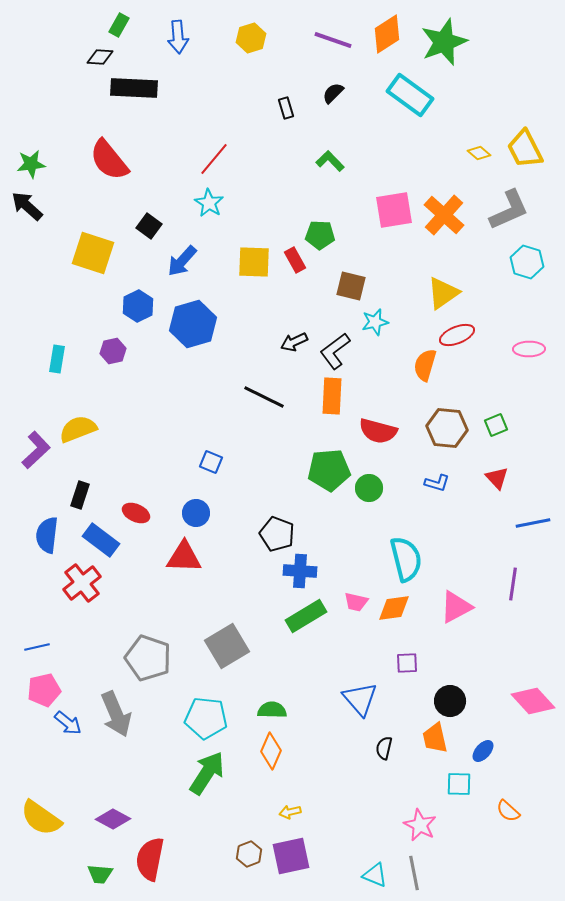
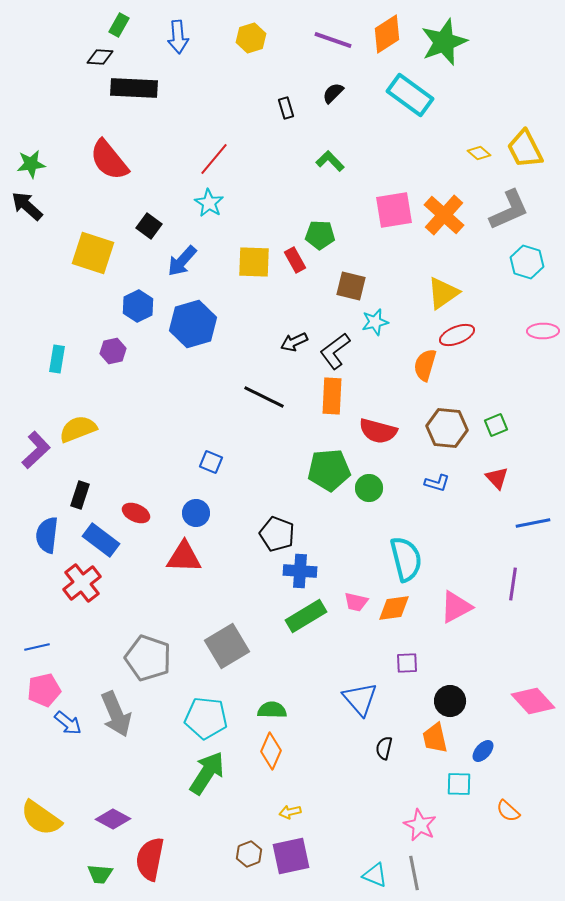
pink ellipse at (529, 349): moved 14 px right, 18 px up
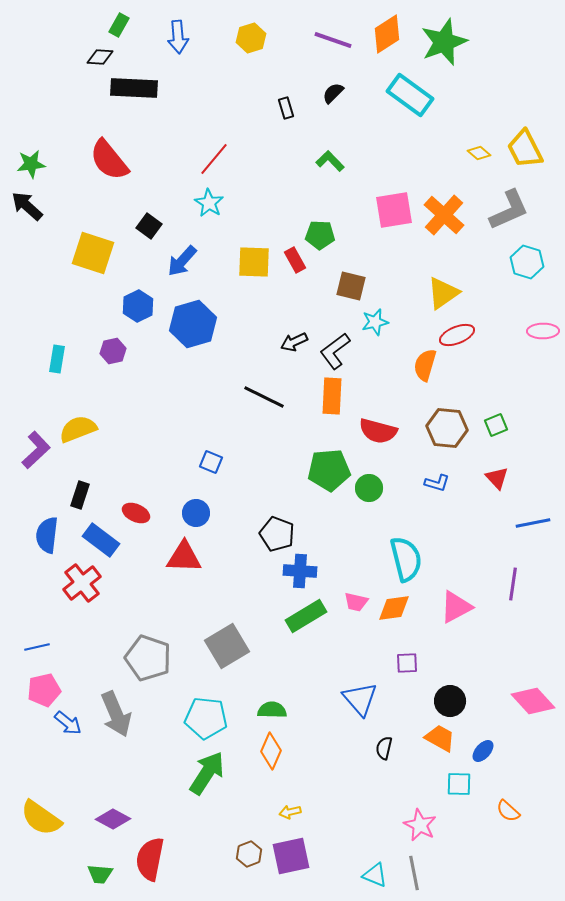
orange trapezoid at (435, 738): moved 5 px right; rotated 132 degrees clockwise
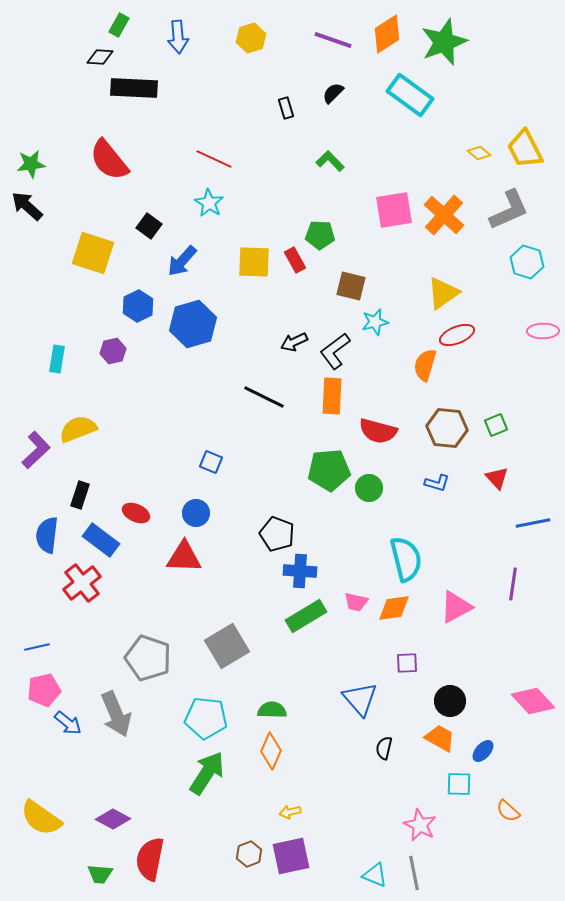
red line at (214, 159): rotated 75 degrees clockwise
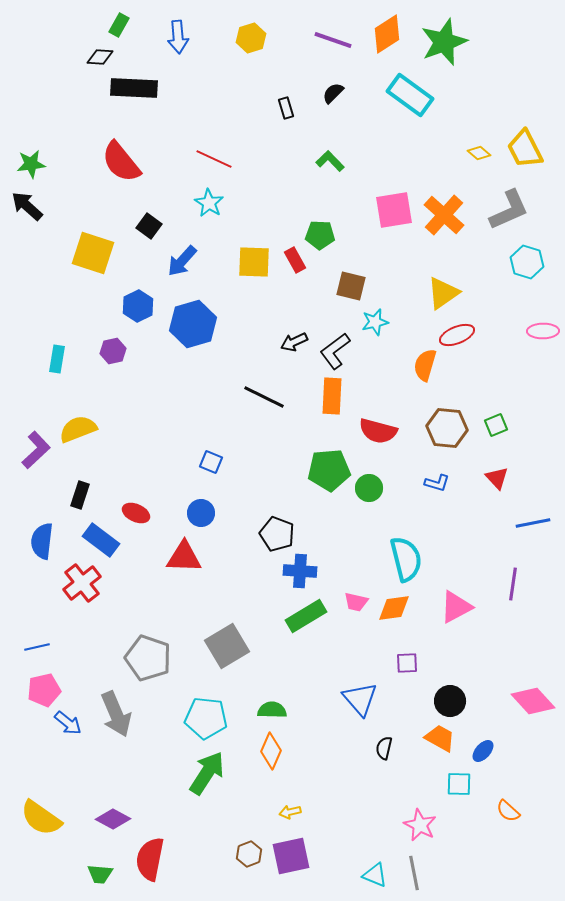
red semicircle at (109, 160): moved 12 px right, 2 px down
blue circle at (196, 513): moved 5 px right
blue semicircle at (47, 535): moved 5 px left, 6 px down
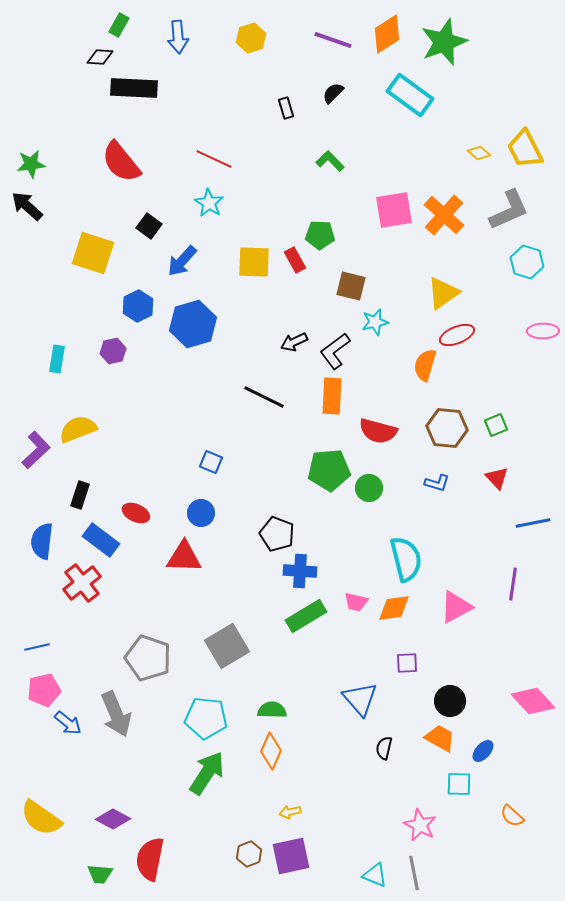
orange semicircle at (508, 811): moved 4 px right, 5 px down
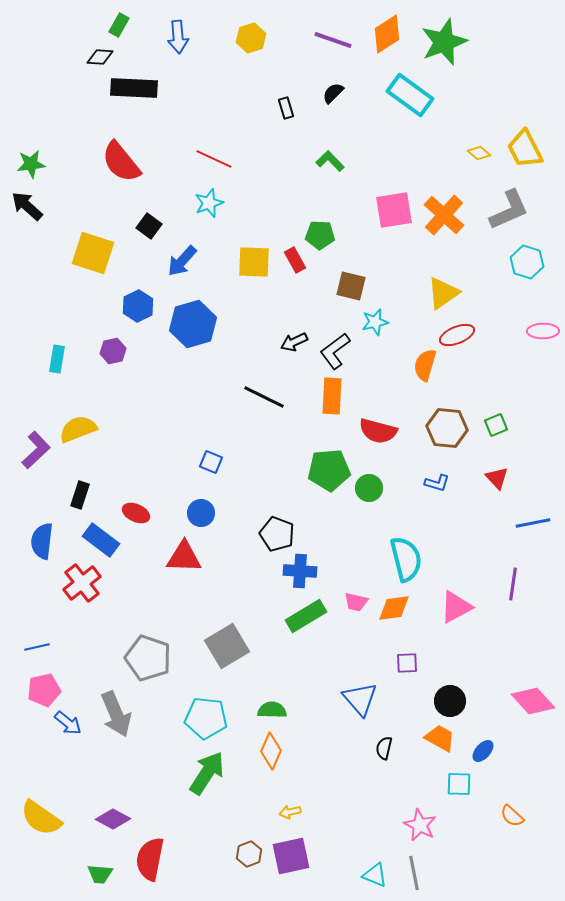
cyan star at (209, 203): rotated 20 degrees clockwise
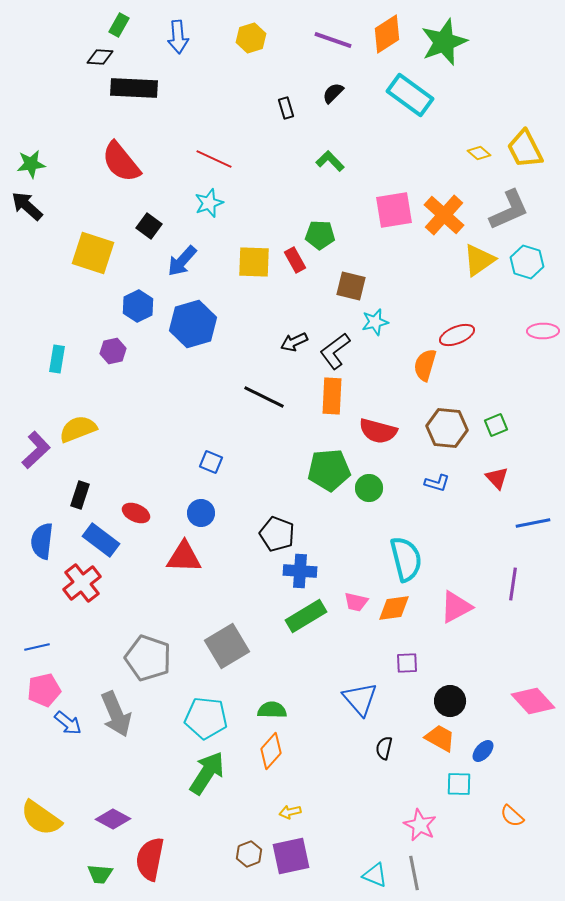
yellow triangle at (443, 293): moved 36 px right, 33 px up
orange diamond at (271, 751): rotated 18 degrees clockwise
